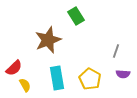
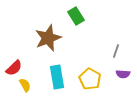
brown star: moved 2 px up
cyan rectangle: moved 1 px up
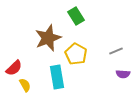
gray line: rotated 48 degrees clockwise
yellow pentagon: moved 14 px left, 25 px up
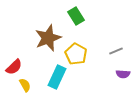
red semicircle: moved 1 px up
cyan rectangle: rotated 35 degrees clockwise
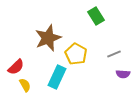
green rectangle: moved 20 px right
gray line: moved 2 px left, 3 px down
red semicircle: moved 2 px right
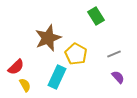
purple semicircle: moved 5 px left, 3 px down; rotated 136 degrees counterclockwise
